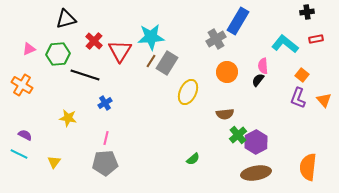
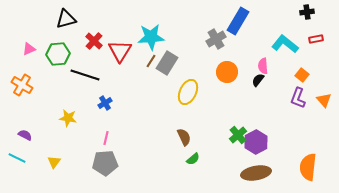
brown semicircle: moved 41 px left, 23 px down; rotated 108 degrees counterclockwise
cyan line: moved 2 px left, 4 px down
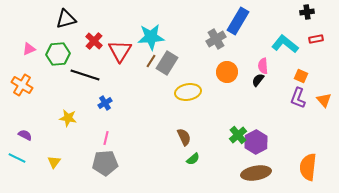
orange square: moved 1 px left, 1 px down; rotated 16 degrees counterclockwise
yellow ellipse: rotated 55 degrees clockwise
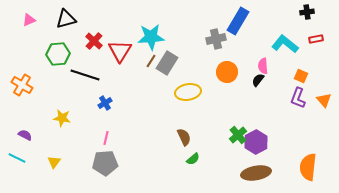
gray cross: rotated 18 degrees clockwise
pink triangle: moved 29 px up
yellow star: moved 6 px left
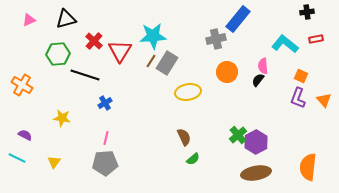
blue rectangle: moved 2 px up; rotated 8 degrees clockwise
cyan star: moved 2 px right, 1 px up
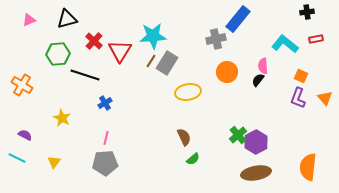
black triangle: moved 1 px right
orange triangle: moved 1 px right, 2 px up
yellow star: rotated 18 degrees clockwise
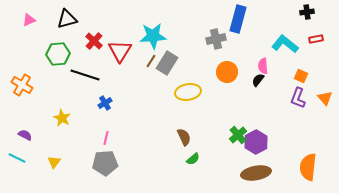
blue rectangle: rotated 24 degrees counterclockwise
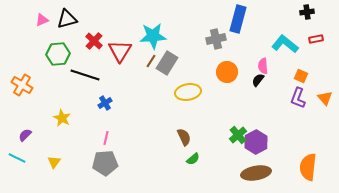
pink triangle: moved 13 px right
purple semicircle: rotated 72 degrees counterclockwise
